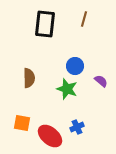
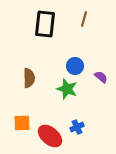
purple semicircle: moved 4 px up
orange square: rotated 12 degrees counterclockwise
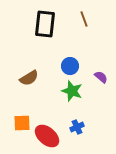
brown line: rotated 35 degrees counterclockwise
blue circle: moved 5 px left
brown semicircle: rotated 60 degrees clockwise
green star: moved 5 px right, 2 px down
red ellipse: moved 3 px left
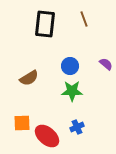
purple semicircle: moved 5 px right, 13 px up
green star: rotated 20 degrees counterclockwise
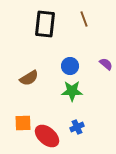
orange square: moved 1 px right
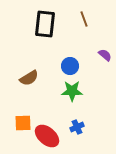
purple semicircle: moved 1 px left, 9 px up
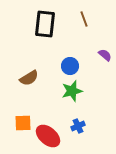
green star: rotated 15 degrees counterclockwise
blue cross: moved 1 px right, 1 px up
red ellipse: moved 1 px right
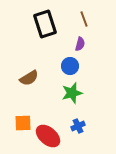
black rectangle: rotated 24 degrees counterclockwise
purple semicircle: moved 25 px left, 11 px up; rotated 64 degrees clockwise
green star: moved 2 px down
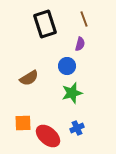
blue circle: moved 3 px left
blue cross: moved 1 px left, 2 px down
